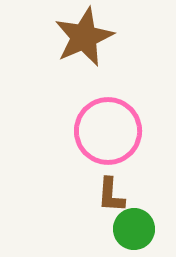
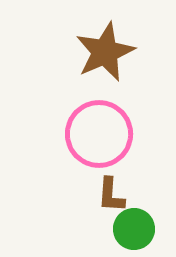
brown star: moved 21 px right, 15 px down
pink circle: moved 9 px left, 3 px down
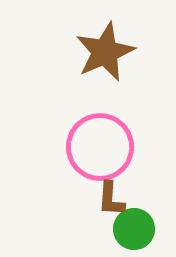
pink circle: moved 1 px right, 13 px down
brown L-shape: moved 4 px down
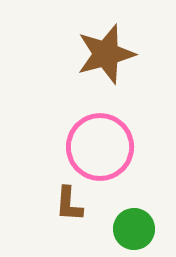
brown star: moved 1 px right, 2 px down; rotated 8 degrees clockwise
brown L-shape: moved 42 px left, 5 px down
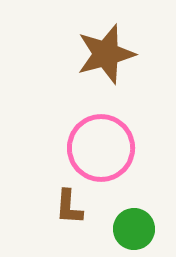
pink circle: moved 1 px right, 1 px down
brown L-shape: moved 3 px down
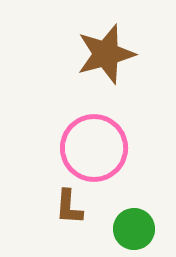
pink circle: moved 7 px left
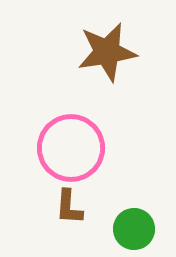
brown star: moved 1 px right, 2 px up; rotated 6 degrees clockwise
pink circle: moved 23 px left
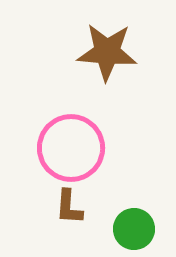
brown star: rotated 14 degrees clockwise
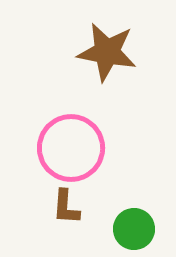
brown star: rotated 6 degrees clockwise
brown L-shape: moved 3 px left
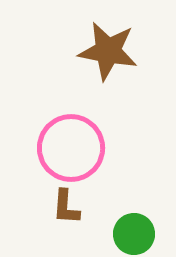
brown star: moved 1 px right, 1 px up
green circle: moved 5 px down
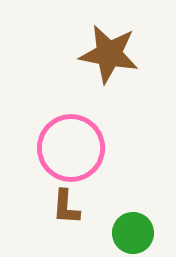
brown star: moved 1 px right, 3 px down
green circle: moved 1 px left, 1 px up
